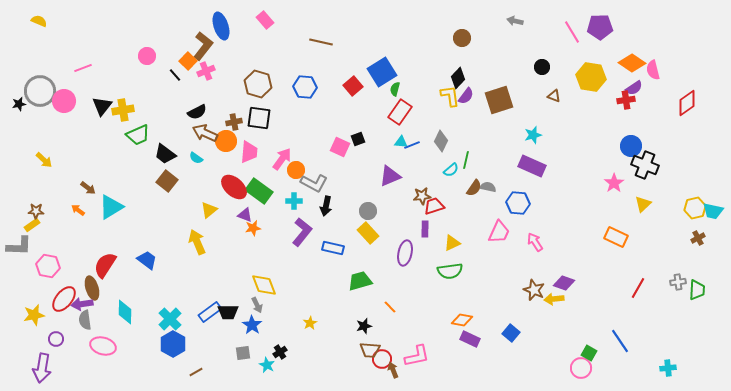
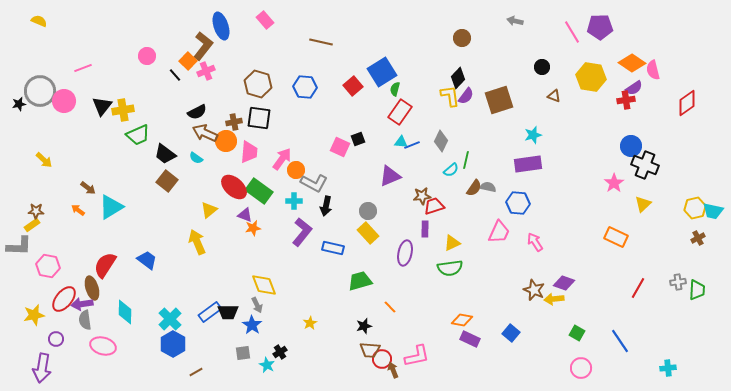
purple rectangle at (532, 166): moved 4 px left, 2 px up; rotated 32 degrees counterclockwise
green semicircle at (450, 271): moved 3 px up
green square at (589, 353): moved 12 px left, 20 px up
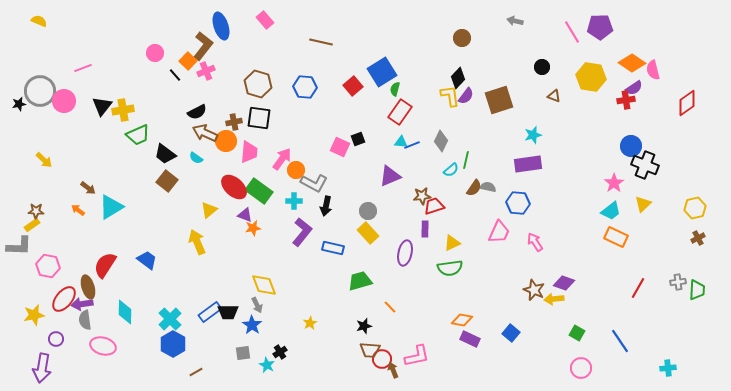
pink circle at (147, 56): moved 8 px right, 3 px up
cyan trapezoid at (713, 211): moved 102 px left; rotated 50 degrees counterclockwise
brown ellipse at (92, 288): moved 4 px left, 1 px up
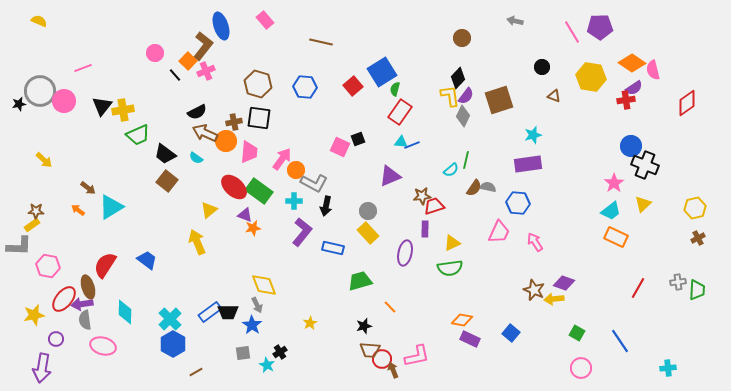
gray diamond at (441, 141): moved 22 px right, 25 px up
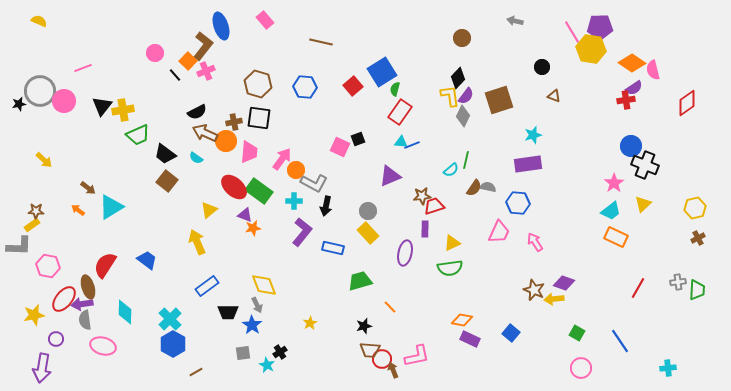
yellow hexagon at (591, 77): moved 28 px up
blue rectangle at (210, 312): moved 3 px left, 26 px up
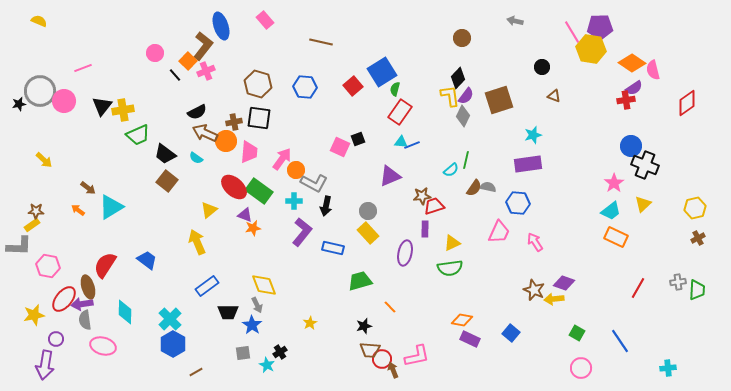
purple arrow at (42, 368): moved 3 px right, 3 px up
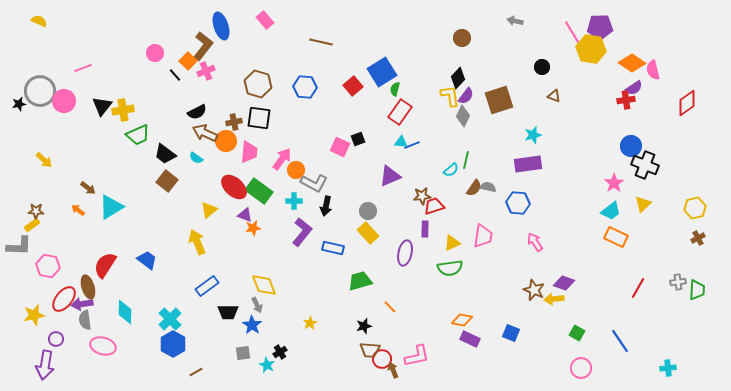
pink trapezoid at (499, 232): moved 16 px left, 4 px down; rotated 15 degrees counterclockwise
blue square at (511, 333): rotated 18 degrees counterclockwise
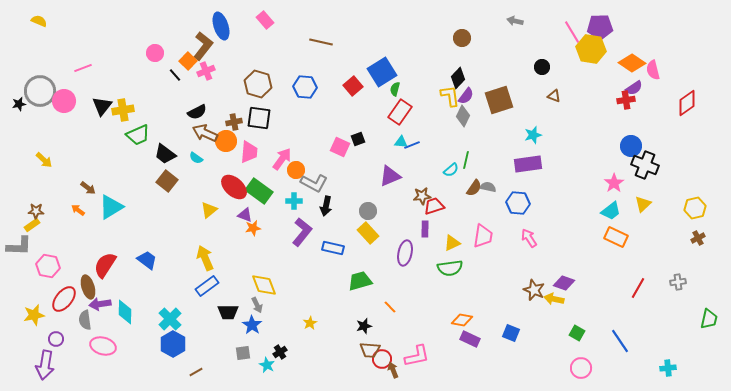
yellow arrow at (197, 242): moved 8 px right, 16 px down
pink arrow at (535, 242): moved 6 px left, 4 px up
green trapezoid at (697, 290): moved 12 px right, 29 px down; rotated 10 degrees clockwise
yellow arrow at (554, 299): rotated 18 degrees clockwise
purple arrow at (82, 304): moved 18 px right
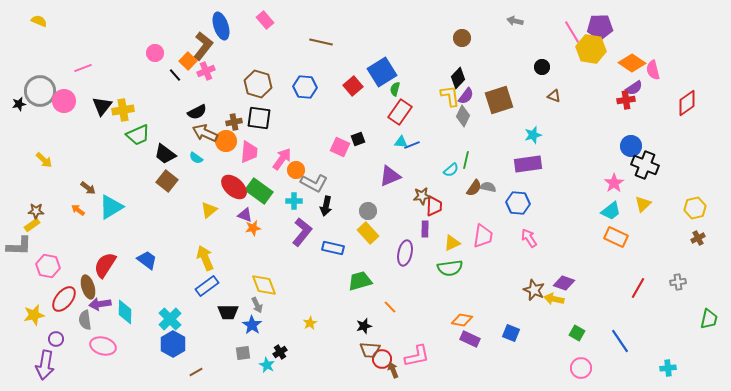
red trapezoid at (434, 206): rotated 110 degrees clockwise
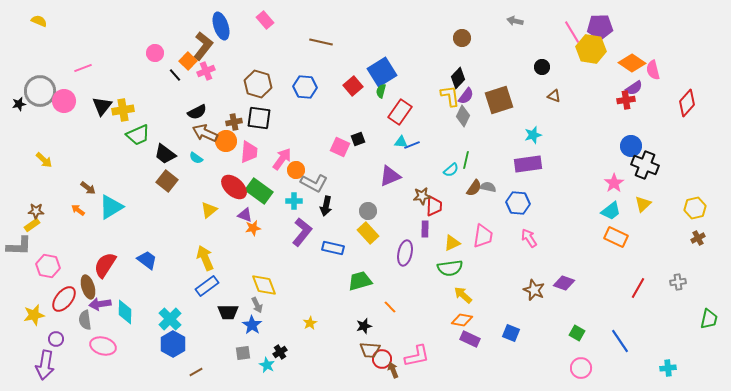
green semicircle at (395, 89): moved 14 px left, 2 px down
red diamond at (687, 103): rotated 12 degrees counterclockwise
yellow arrow at (554, 299): moved 91 px left, 4 px up; rotated 30 degrees clockwise
